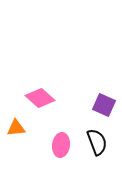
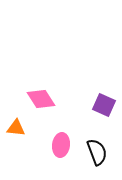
pink diamond: moved 1 px right, 1 px down; rotated 16 degrees clockwise
orange triangle: rotated 12 degrees clockwise
black semicircle: moved 10 px down
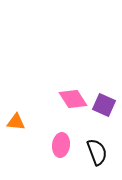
pink diamond: moved 32 px right
orange triangle: moved 6 px up
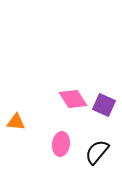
pink ellipse: moved 1 px up
black semicircle: rotated 120 degrees counterclockwise
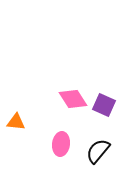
black semicircle: moved 1 px right, 1 px up
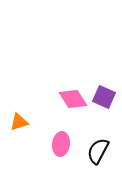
purple square: moved 8 px up
orange triangle: moved 3 px right; rotated 24 degrees counterclockwise
black semicircle: rotated 12 degrees counterclockwise
